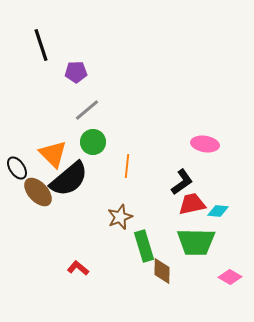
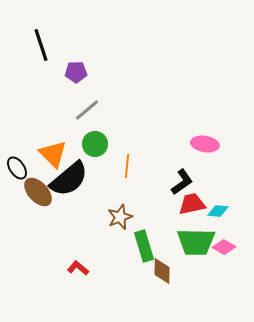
green circle: moved 2 px right, 2 px down
pink diamond: moved 6 px left, 30 px up
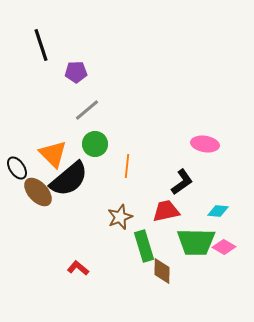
red trapezoid: moved 26 px left, 7 px down
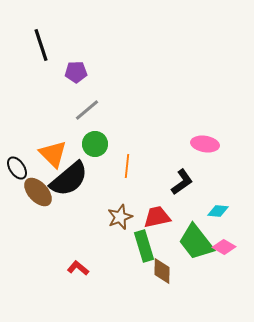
red trapezoid: moved 9 px left, 6 px down
green trapezoid: rotated 51 degrees clockwise
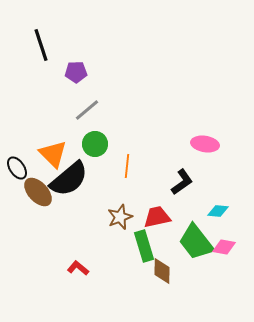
pink diamond: rotated 20 degrees counterclockwise
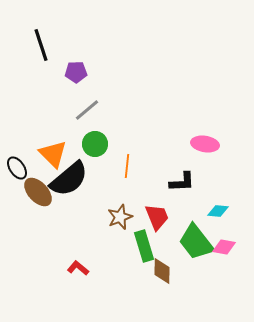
black L-shape: rotated 32 degrees clockwise
red trapezoid: rotated 80 degrees clockwise
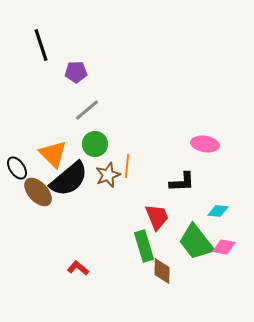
brown star: moved 12 px left, 42 px up
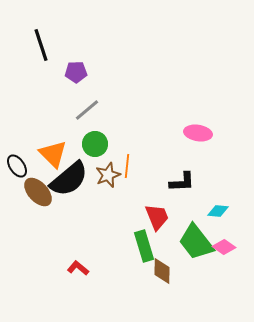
pink ellipse: moved 7 px left, 11 px up
black ellipse: moved 2 px up
pink diamond: rotated 25 degrees clockwise
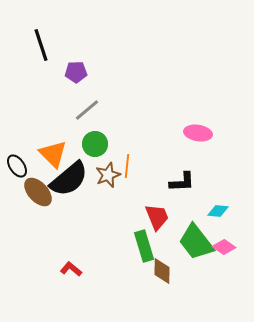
red L-shape: moved 7 px left, 1 px down
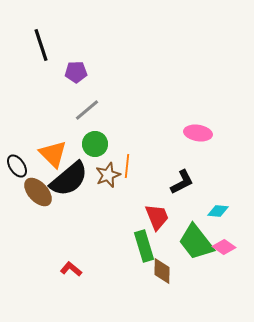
black L-shape: rotated 24 degrees counterclockwise
